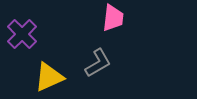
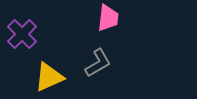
pink trapezoid: moved 5 px left
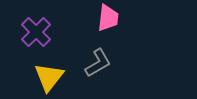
purple cross: moved 14 px right, 2 px up
yellow triangle: rotated 28 degrees counterclockwise
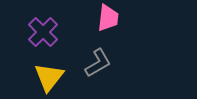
purple cross: moved 7 px right
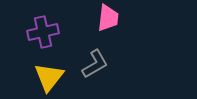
purple cross: rotated 32 degrees clockwise
gray L-shape: moved 3 px left, 1 px down
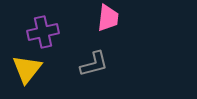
gray L-shape: moved 1 px left; rotated 16 degrees clockwise
yellow triangle: moved 22 px left, 8 px up
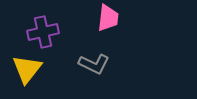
gray L-shape: rotated 40 degrees clockwise
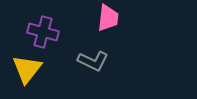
purple cross: rotated 28 degrees clockwise
gray L-shape: moved 1 px left, 3 px up
